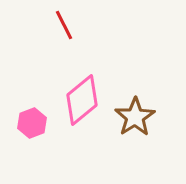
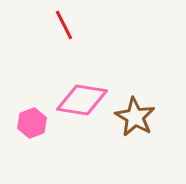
pink diamond: rotated 48 degrees clockwise
brown star: rotated 9 degrees counterclockwise
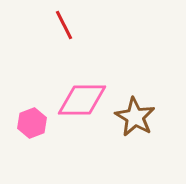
pink diamond: rotated 9 degrees counterclockwise
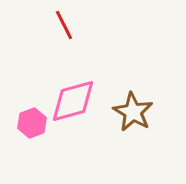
pink diamond: moved 9 px left, 1 px down; rotated 15 degrees counterclockwise
brown star: moved 2 px left, 5 px up
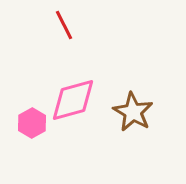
pink diamond: moved 1 px up
pink hexagon: rotated 8 degrees counterclockwise
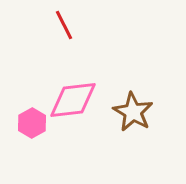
pink diamond: rotated 9 degrees clockwise
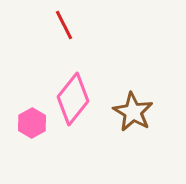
pink diamond: moved 1 px up; rotated 45 degrees counterclockwise
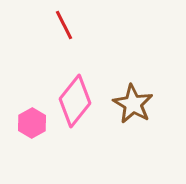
pink diamond: moved 2 px right, 2 px down
brown star: moved 8 px up
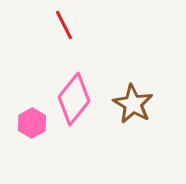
pink diamond: moved 1 px left, 2 px up
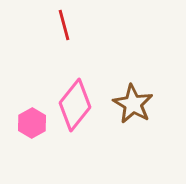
red line: rotated 12 degrees clockwise
pink diamond: moved 1 px right, 6 px down
